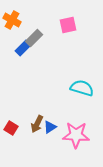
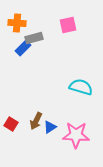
orange cross: moved 5 px right, 3 px down; rotated 24 degrees counterclockwise
gray rectangle: rotated 30 degrees clockwise
cyan semicircle: moved 1 px left, 1 px up
brown arrow: moved 1 px left, 3 px up
red square: moved 4 px up
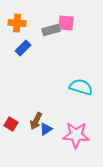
pink square: moved 2 px left, 2 px up; rotated 18 degrees clockwise
gray rectangle: moved 17 px right, 8 px up
blue triangle: moved 4 px left, 2 px down
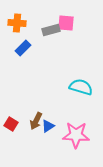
blue triangle: moved 2 px right, 3 px up
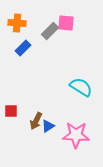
gray rectangle: moved 1 px left, 1 px down; rotated 30 degrees counterclockwise
cyan semicircle: rotated 15 degrees clockwise
red square: moved 13 px up; rotated 32 degrees counterclockwise
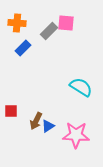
gray rectangle: moved 1 px left
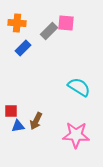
cyan semicircle: moved 2 px left
blue triangle: moved 30 px left; rotated 24 degrees clockwise
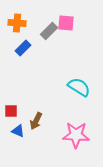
blue triangle: moved 5 px down; rotated 32 degrees clockwise
